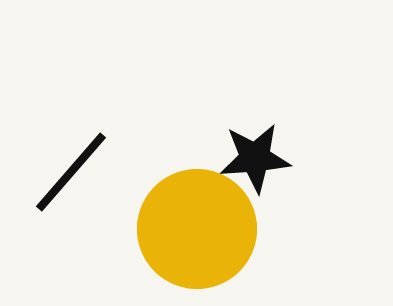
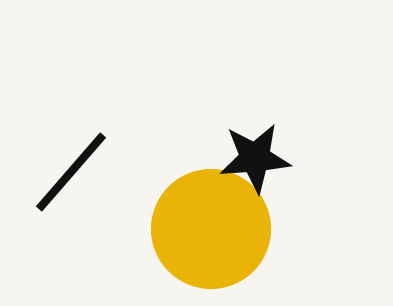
yellow circle: moved 14 px right
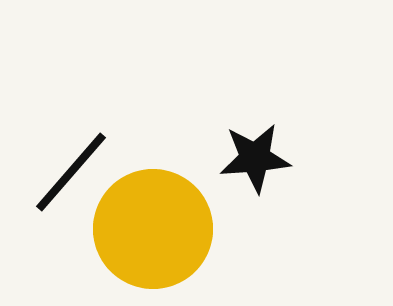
yellow circle: moved 58 px left
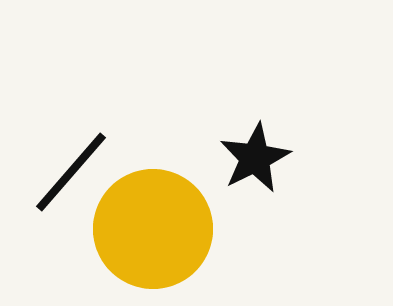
black star: rotated 22 degrees counterclockwise
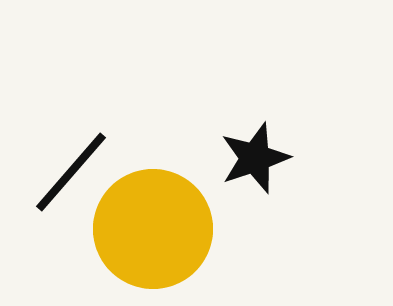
black star: rotated 8 degrees clockwise
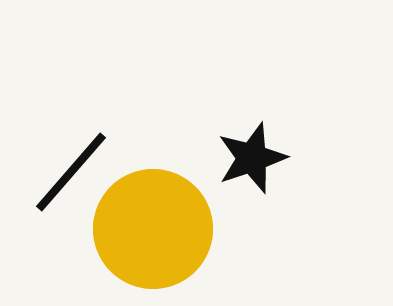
black star: moved 3 px left
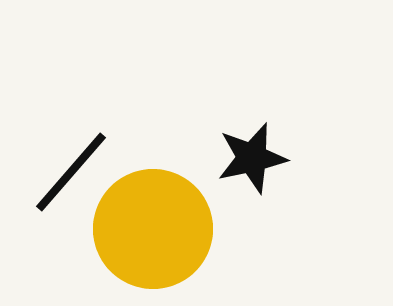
black star: rotated 6 degrees clockwise
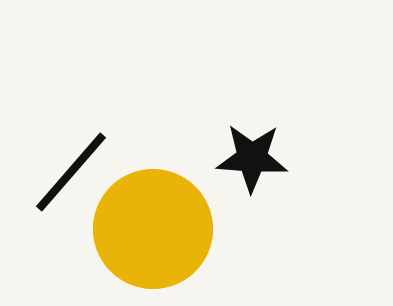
black star: rotated 16 degrees clockwise
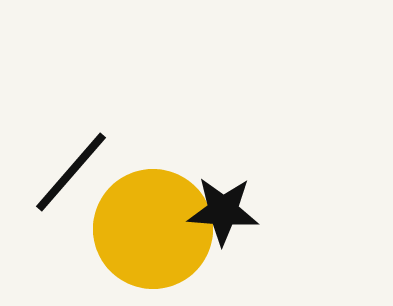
black star: moved 29 px left, 53 px down
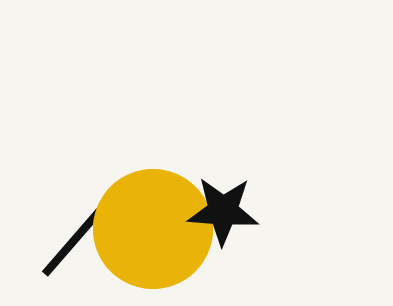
black line: moved 6 px right, 65 px down
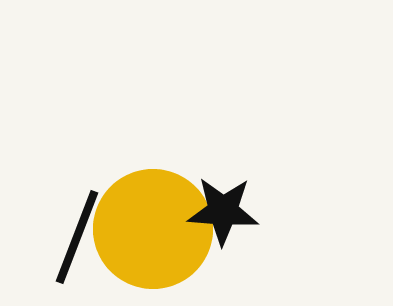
black line: rotated 20 degrees counterclockwise
